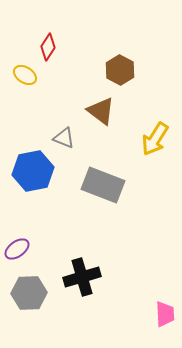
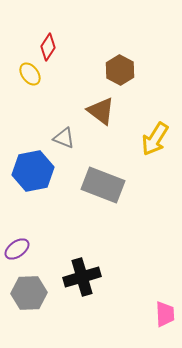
yellow ellipse: moved 5 px right, 1 px up; rotated 20 degrees clockwise
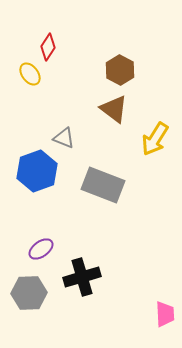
brown triangle: moved 13 px right, 2 px up
blue hexagon: moved 4 px right; rotated 9 degrees counterclockwise
purple ellipse: moved 24 px right
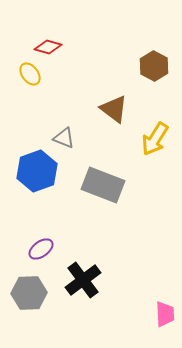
red diamond: rotated 72 degrees clockwise
brown hexagon: moved 34 px right, 4 px up
black cross: moved 1 px right, 3 px down; rotated 21 degrees counterclockwise
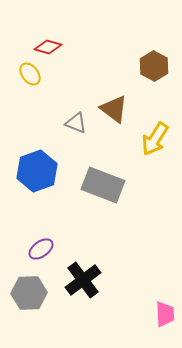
gray triangle: moved 12 px right, 15 px up
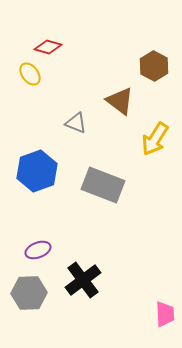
brown triangle: moved 6 px right, 8 px up
purple ellipse: moved 3 px left, 1 px down; rotated 15 degrees clockwise
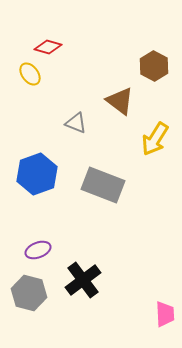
blue hexagon: moved 3 px down
gray hexagon: rotated 16 degrees clockwise
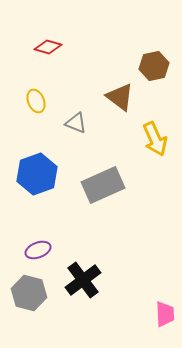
brown hexagon: rotated 20 degrees clockwise
yellow ellipse: moved 6 px right, 27 px down; rotated 15 degrees clockwise
brown triangle: moved 4 px up
yellow arrow: rotated 56 degrees counterclockwise
gray rectangle: rotated 45 degrees counterclockwise
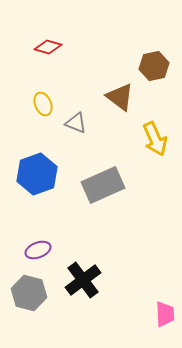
yellow ellipse: moved 7 px right, 3 px down
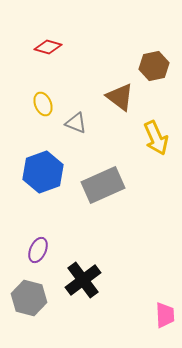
yellow arrow: moved 1 px right, 1 px up
blue hexagon: moved 6 px right, 2 px up
purple ellipse: rotated 45 degrees counterclockwise
gray hexagon: moved 5 px down
pink trapezoid: moved 1 px down
